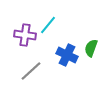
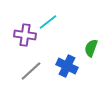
cyan line: moved 3 px up; rotated 12 degrees clockwise
blue cross: moved 11 px down
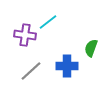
blue cross: rotated 25 degrees counterclockwise
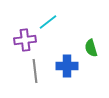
purple cross: moved 5 px down; rotated 15 degrees counterclockwise
green semicircle: rotated 36 degrees counterclockwise
gray line: moved 4 px right; rotated 55 degrees counterclockwise
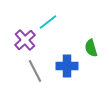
purple cross: rotated 35 degrees counterclockwise
gray line: rotated 20 degrees counterclockwise
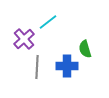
purple cross: moved 1 px left, 1 px up
green semicircle: moved 6 px left, 1 px down
gray line: moved 2 px right, 4 px up; rotated 30 degrees clockwise
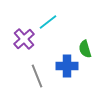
gray line: moved 9 px down; rotated 25 degrees counterclockwise
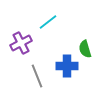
purple cross: moved 3 px left, 4 px down; rotated 15 degrees clockwise
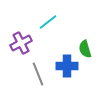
gray line: moved 1 px right, 2 px up
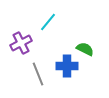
cyan line: rotated 12 degrees counterclockwise
green semicircle: rotated 132 degrees clockwise
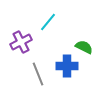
purple cross: moved 1 px up
green semicircle: moved 1 px left, 2 px up
